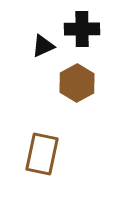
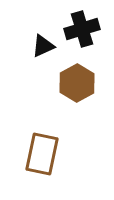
black cross: rotated 16 degrees counterclockwise
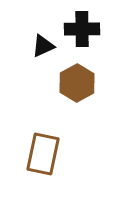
black cross: rotated 16 degrees clockwise
brown rectangle: moved 1 px right
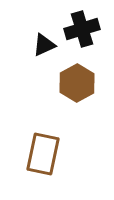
black cross: rotated 16 degrees counterclockwise
black triangle: moved 1 px right, 1 px up
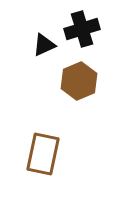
brown hexagon: moved 2 px right, 2 px up; rotated 6 degrees clockwise
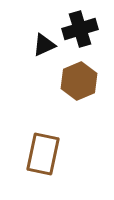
black cross: moved 2 px left
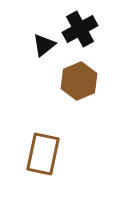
black cross: rotated 12 degrees counterclockwise
black triangle: rotated 15 degrees counterclockwise
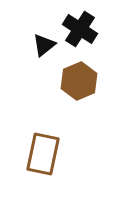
black cross: rotated 28 degrees counterclockwise
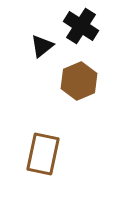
black cross: moved 1 px right, 3 px up
black triangle: moved 2 px left, 1 px down
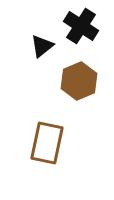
brown rectangle: moved 4 px right, 11 px up
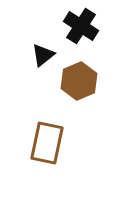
black triangle: moved 1 px right, 9 px down
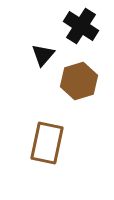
black triangle: rotated 10 degrees counterclockwise
brown hexagon: rotated 6 degrees clockwise
